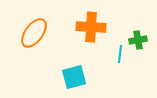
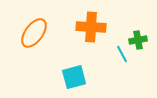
cyan line: moved 2 px right; rotated 36 degrees counterclockwise
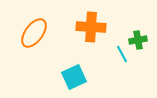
cyan square: rotated 10 degrees counterclockwise
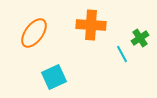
orange cross: moved 2 px up
green cross: moved 2 px right, 2 px up; rotated 24 degrees counterclockwise
cyan square: moved 20 px left
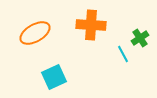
orange ellipse: moved 1 px right; rotated 24 degrees clockwise
cyan line: moved 1 px right
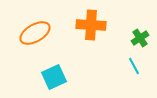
cyan line: moved 11 px right, 12 px down
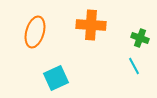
orange ellipse: moved 1 px up; rotated 44 degrees counterclockwise
green cross: rotated 36 degrees counterclockwise
cyan square: moved 2 px right, 1 px down
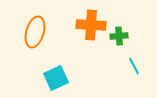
green cross: moved 21 px left, 2 px up; rotated 24 degrees counterclockwise
